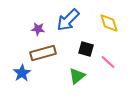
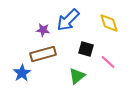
purple star: moved 5 px right, 1 px down
brown rectangle: moved 1 px down
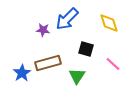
blue arrow: moved 1 px left, 1 px up
brown rectangle: moved 5 px right, 9 px down
pink line: moved 5 px right, 2 px down
green triangle: rotated 18 degrees counterclockwise
